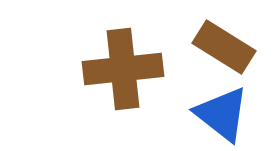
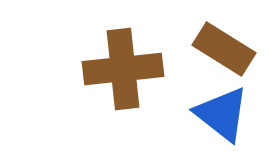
brown rectangle: moved 2 px down
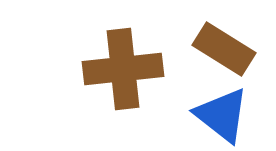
blue triangle: moved 1 px down
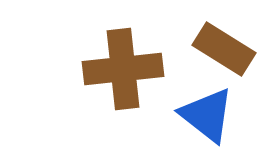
blue triangle: moved 15 px left
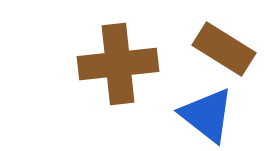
brown cross: moved 5 px left, 5 px up
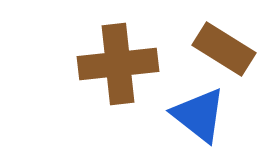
blue triangle: moved 8 px left
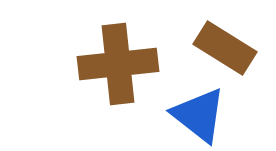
brown rectangle: moved 1 px right, 1 px up
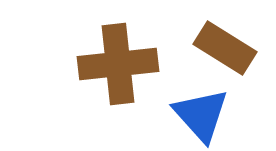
blue triangle: moved 2 px right; rotated 10 degrees clockwise
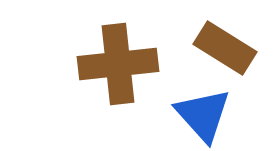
blue triangle: moved 2 px right
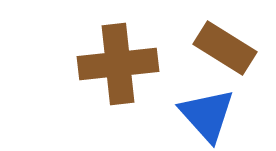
blue triangle: moved 4 px right
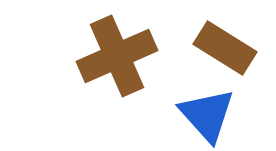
brown cross: moved 1 px left, 8 px up; rotated 18 degrees counterclockwise
